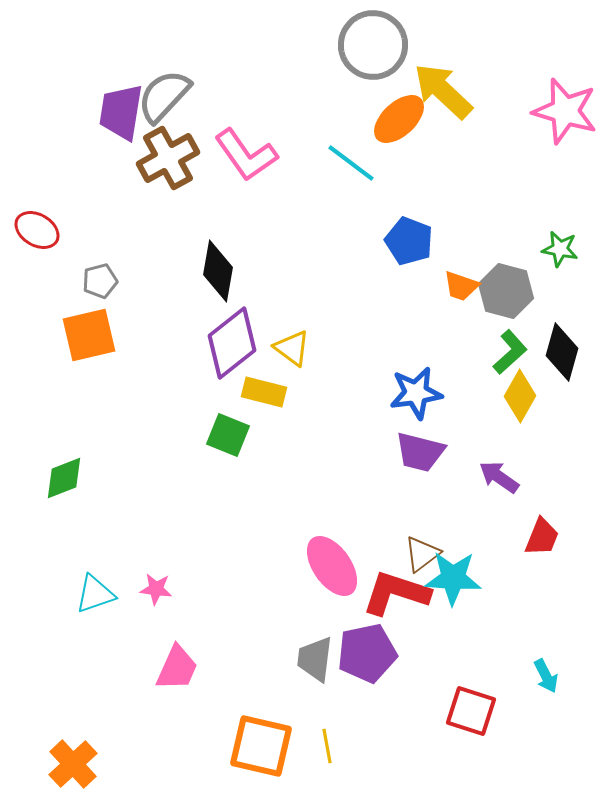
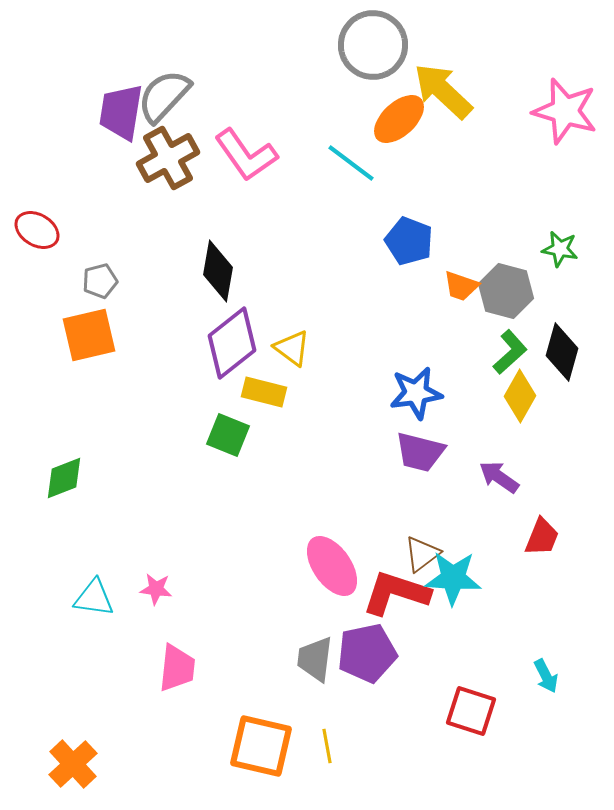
cyan triangle at (95, 594): moved 1 px left, 4 px down; rotated 27 degrees clockwise
pink trapezoid at (177, 668): rotated 18 degrees counterclockwise
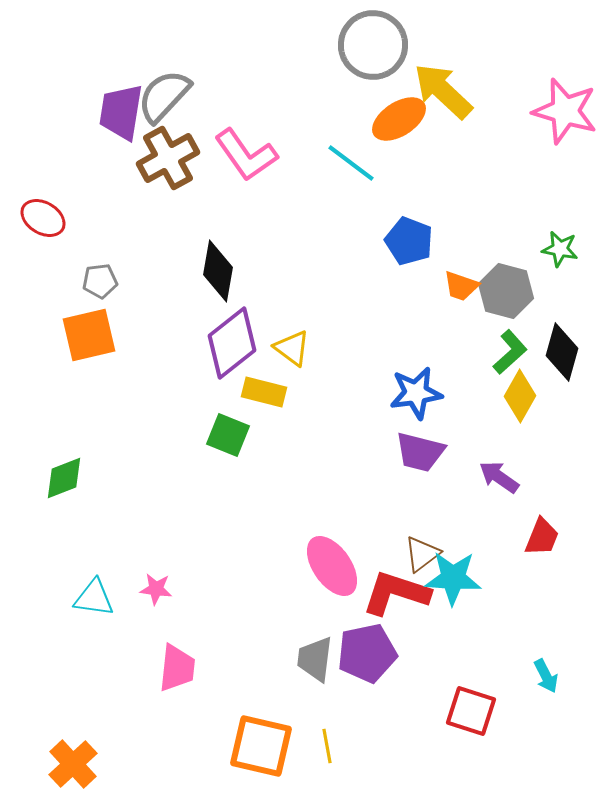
orange ellipse at (399, 119): rotated 10 degrees clockwise
red ellipse at (37, 230): moved 6 px right, 12 px up
gray pentagon at (100, 281): rotated 8 degrees clockwise
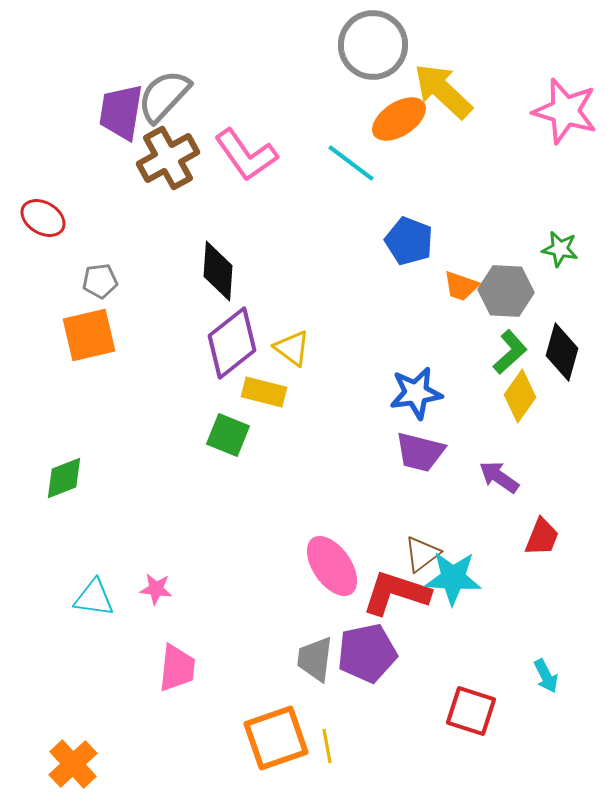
black diamond at (218, 271): rotated 6 degrees counterclockwise
gray hexagon at (506, 291): rotated 12 degrees counterclockwise
yellow diamond at (520, 396): rotated 6 degrees clockwise
orange square at (261, 746): moved 15 px right, 8 px up; rotated 32 degrees counterclockwise
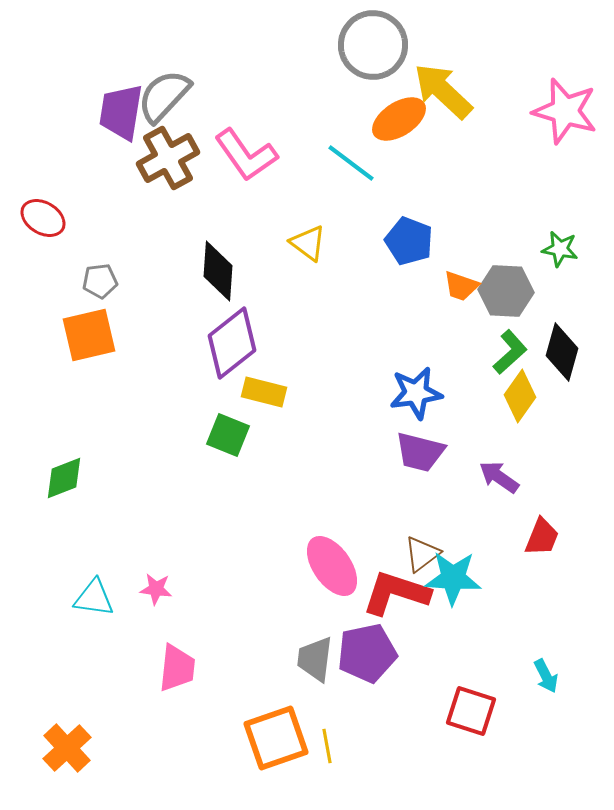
yellow triangle at (292, 348): moved 16 px right, 105 px up
orange cross at (73, 764): moved 6 px left, 16 px up
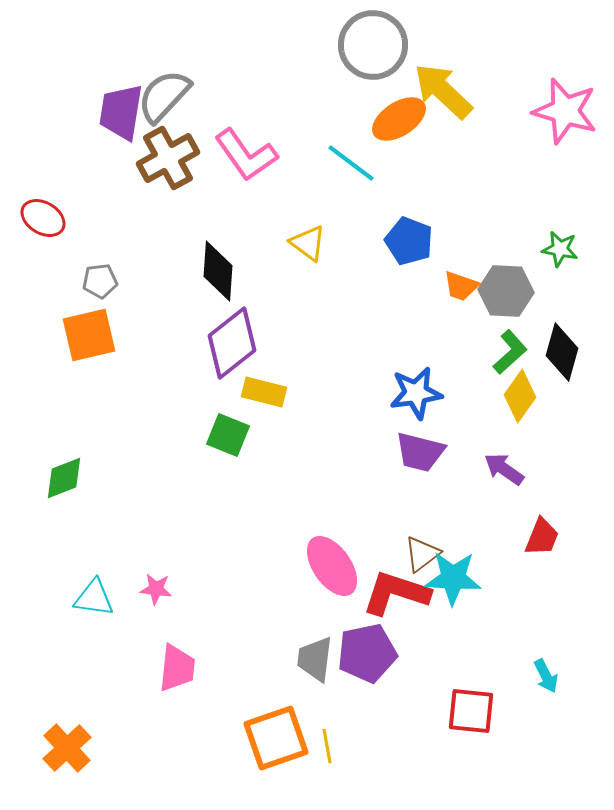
purple arrow at (499, 477): moved 5 px right, 8 px up
red square at (471, 711): rotated 12 degrees counterclockwise
